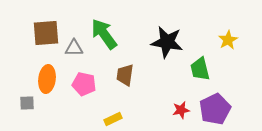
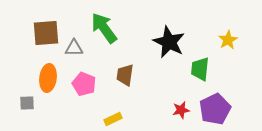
green arrow: moved 6 px up
black star: moved 2 px right; rotated 16 degrees clockwise
green trapezoid: rotated 20 degrees clockwise
orange ellipse: moved 1 px right, 1 px up
pink pentagon: rotated 10 degrees clockwise
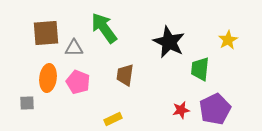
pink pentagon: moved 6 px left, 2 px up
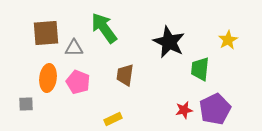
gray square: moved 1 px left, 1 px down
red star: moved 3 px right
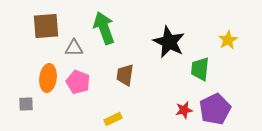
green arrow: rotated 16 degrees clockwise
brown square: moved 7 px up
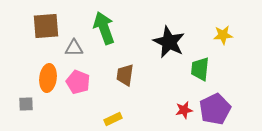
yellow star: moved 5 px left, 5 px up; rotated 24 degrees clockwise
